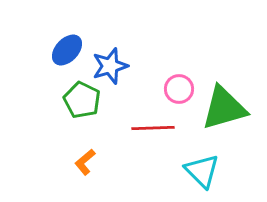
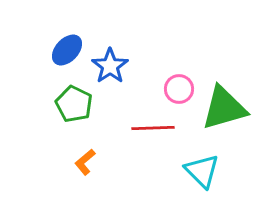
blue star: rotated 18 degrees counterclockwise
green pentagon: moved 8 px left, 4 px down
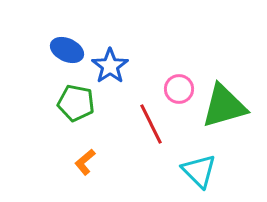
blue ellipse: rotated 72 degrees clockwise
green pentagon: moved 2 px right, 1 px up; rotated 15 degrees counterclockwise
green triangle: moved 2 px up
red line: moved 2 px left, 4 px up; rotated 66 degrees clockwise
cyan triangle: moved 3 px left
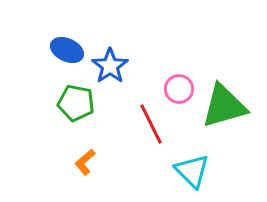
cyan triangle: moved 7 px left
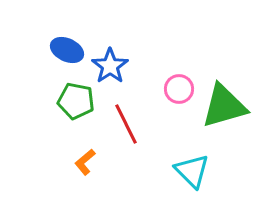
green pentagon: moved 2 px up
red line: moved 25 px left
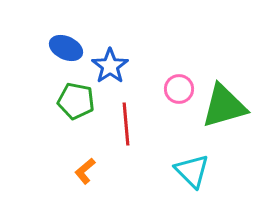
blue ellipse: moved 1 px left, 2 px up
red line: rotated 21 degrees clockwise
orange L-shape: moved 9 px down
